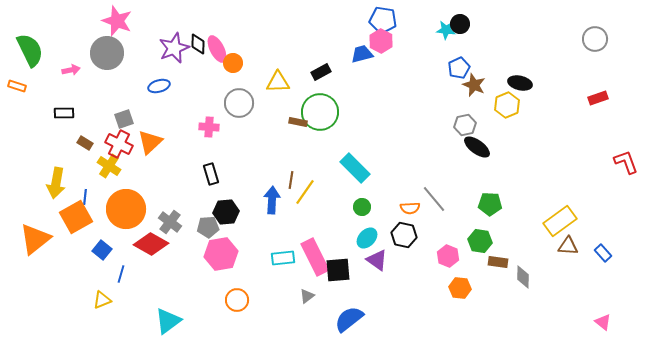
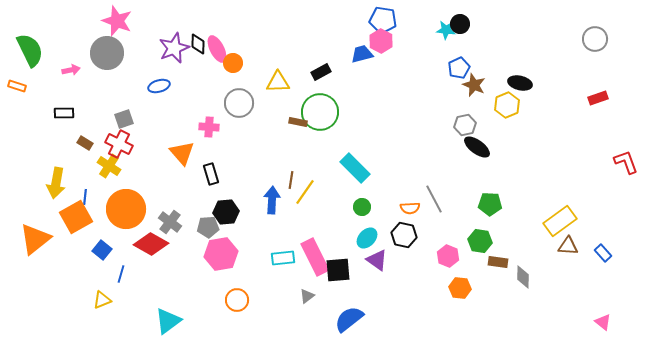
orange triangle at (150, 142): moved 32 px right, 11 px down; rotated 28 degrees counterclockwise
gray line at (434, 199): rotated 12 degrees clockwise
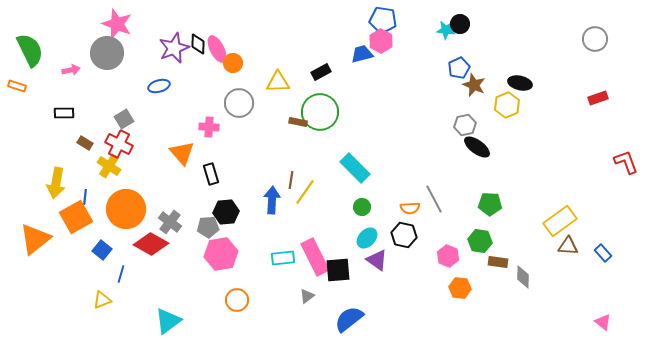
pink star at (117, 21): moved 3 px down
gray square at (124, 119): rotated 12 degrees counterclockwise
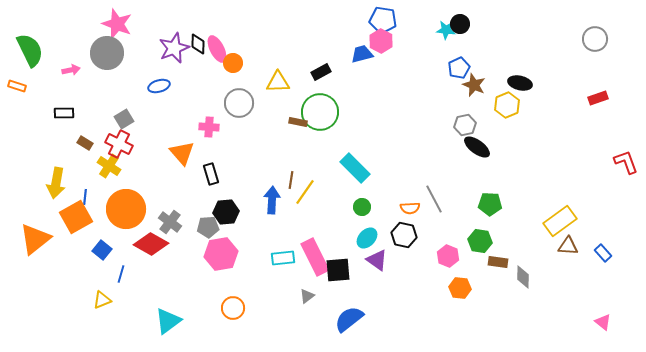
orange circle at (237, 300): moved 4 px left, 8 px down
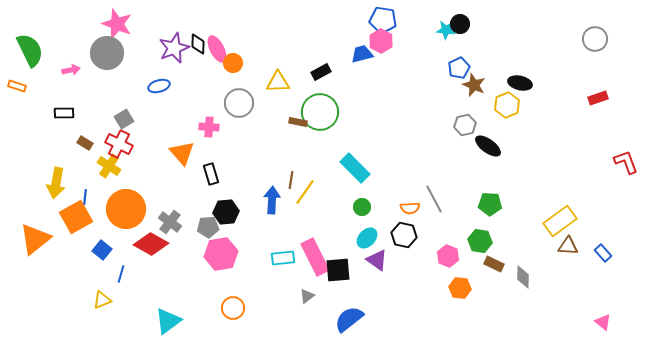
black ellipse at (477, 147): moved 11 px right, 1 px up
brown rectangle at (498, 262): moved 4 px left, 2 px down; rotated 18 degrees clockwise
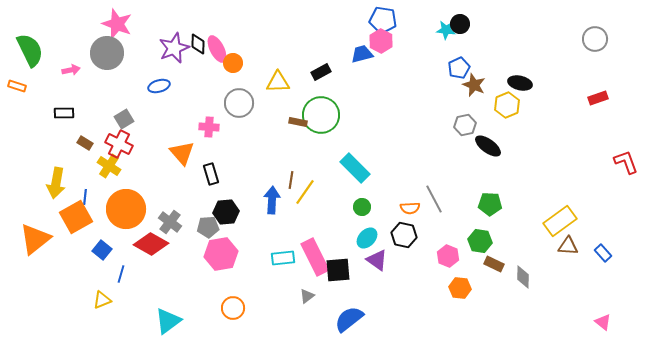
green circle at (320, 112): moved 1 px right, 3 px down
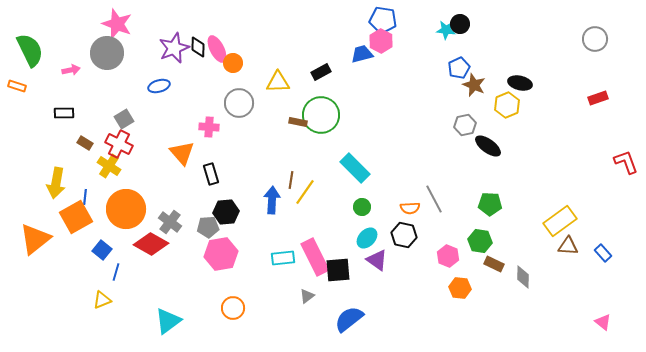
black diamond at (198, 44): moved 3 px down
blue line at (121, 274): moved 5 px left, 2 px up
